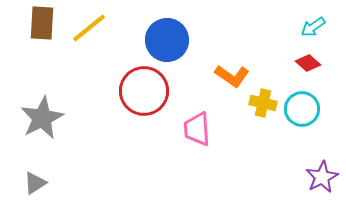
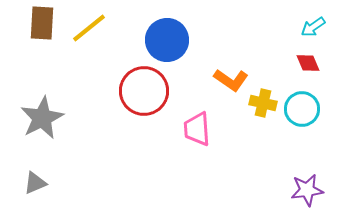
red diamond: rotated 25 degrees clockwise
orange L-shape: moved 1 px left, 4 px down
purple star: moved 15 px left, 13 px down; rotated 20 degrees clockwise
gray triangle: rotated 10 degrees clockwise
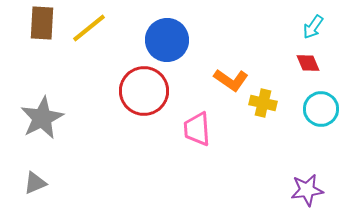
cyan arrow: rotated 20 degrees counterclockwise
cyan circle: moved 19 px right
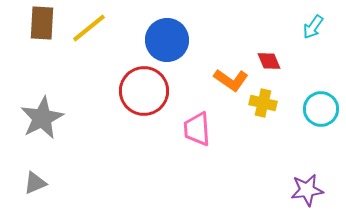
red diamond: moved 39 px left, 2 px up
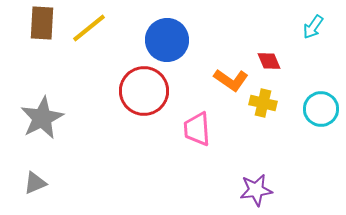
purple star: moved 51 px left
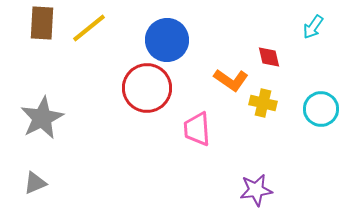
red diamond: moved 4 px up; rotated 10 degrees clockwise
red circle: moved 3 px right, 3 px up
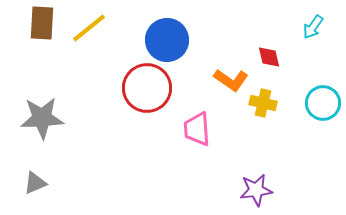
cyan circle: moved 2 px right, 6 px up
gray star: rotated 24 degrees clockwise
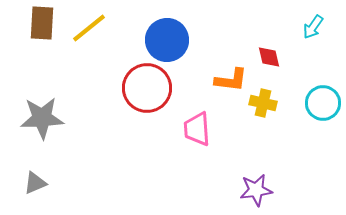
orange L-shape: rotated 28 degrees counterclockwise
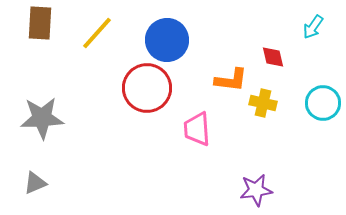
brown rectangle: moved 2 px left
yellow line: moved 8 px right, 5 px down; rotated 9 degrees counterclockwise
red diamond: moved 4 px right
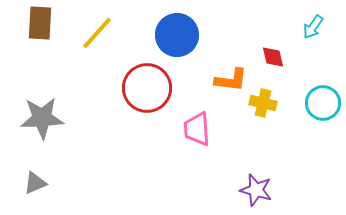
blue circle: moved 10 px right, 5 px up
purple star: rotated 24 degrees clockwise
